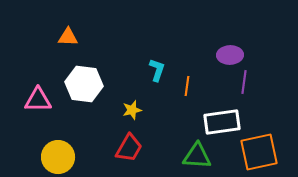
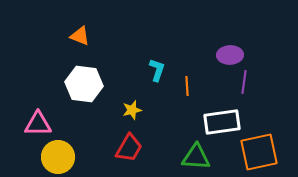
orange triangle: moved 12 px right, 1 px up; rotated 20 degrees clockwise
orange line: rotated 12 degrees counterclockwise
pink triangle: moved 24 px down
green triangle: moved 1 px left, 1 px down
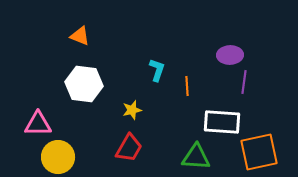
white rectangle: rotated 12 degrees clockwise
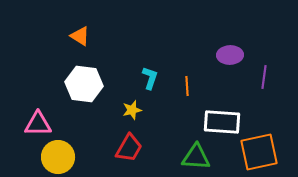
orange triangle: rotated 10 degrees clockwise
cyan L-shape: moved 7 px left, 8 px down
purple line: moved 20 px right, 5 px up
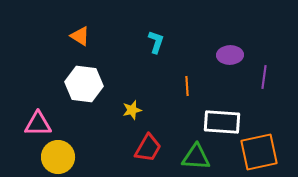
cyan L-shape: moved 6 px right, 36 px up
red trapezoid: moved 19 px right
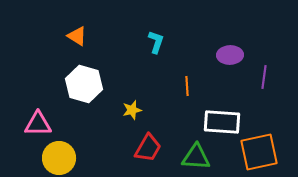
orange triangle: moved 3 px left
white hexagon: rotated 9 degrees clockwise
yellow circle: moved 1 px right, 1 px down
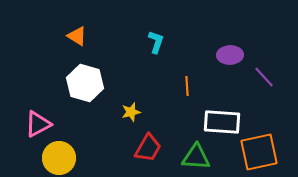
purple line: rotated 50 degrees counterclockwise
white hexagon: moved 1 px right, 1 px up
yellow star: moved 1 px left, 2 px down
pink triangle: rotated 28 degrees counterclockwise
